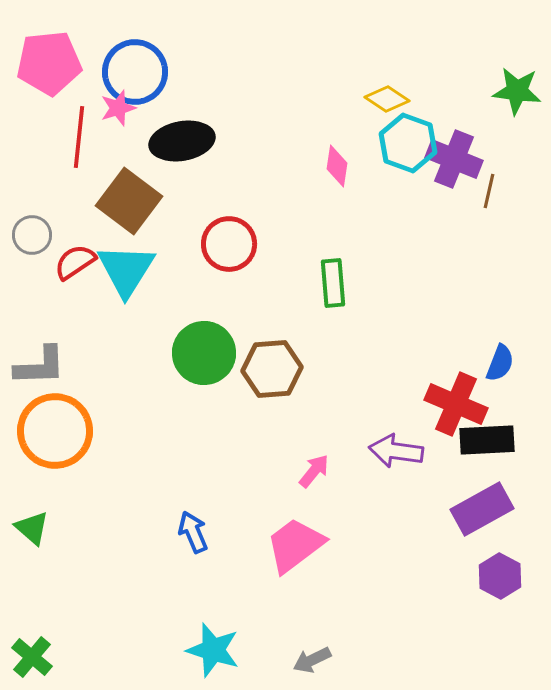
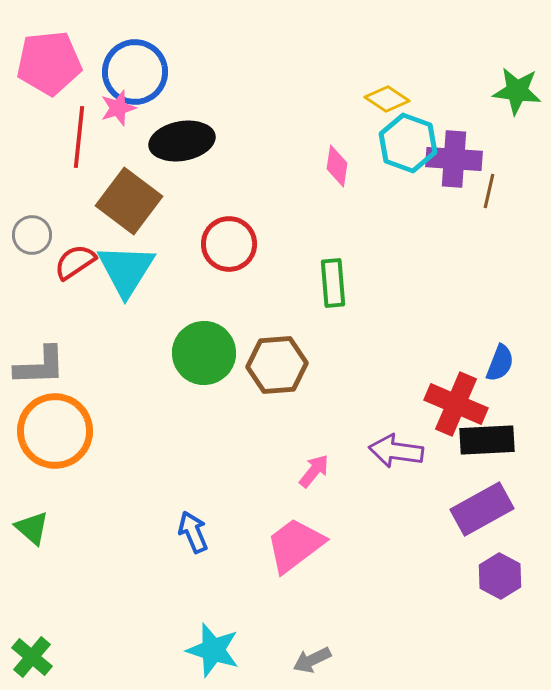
purple cross: rotated 18 degrees counterclockwise
brown hexagon: moved 5 px right, 4 px up
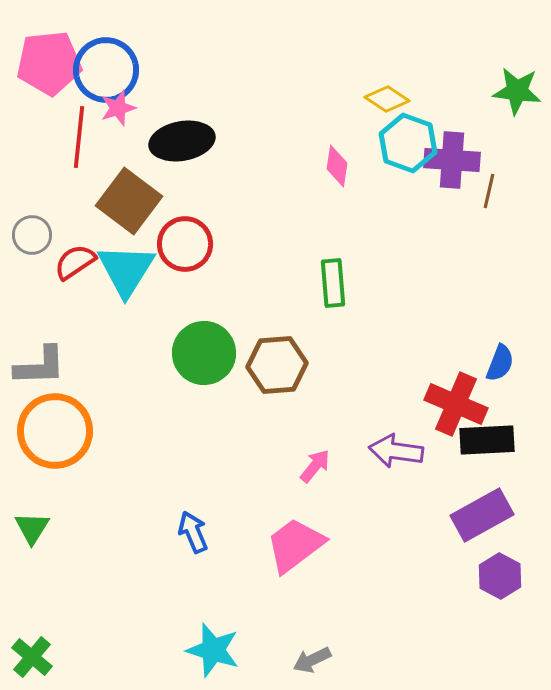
blue circle: moved 29 px left, 2 px up
purple cross: moved 2 px left, 1 px down
red circle: moved 44 px left
pink arrow: moved 1 px right, 5 px up
purple rectangle: moved 6 px down
green triangle: rotated 21 degrees clockwise
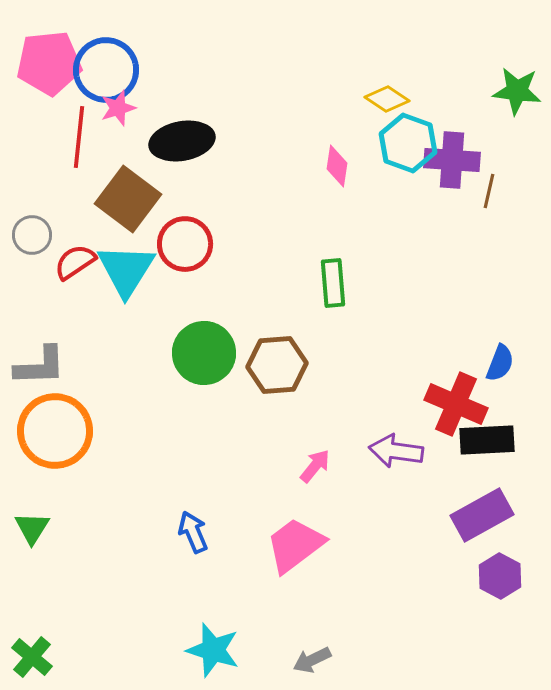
brown square: moved 1 px left, 2 px up
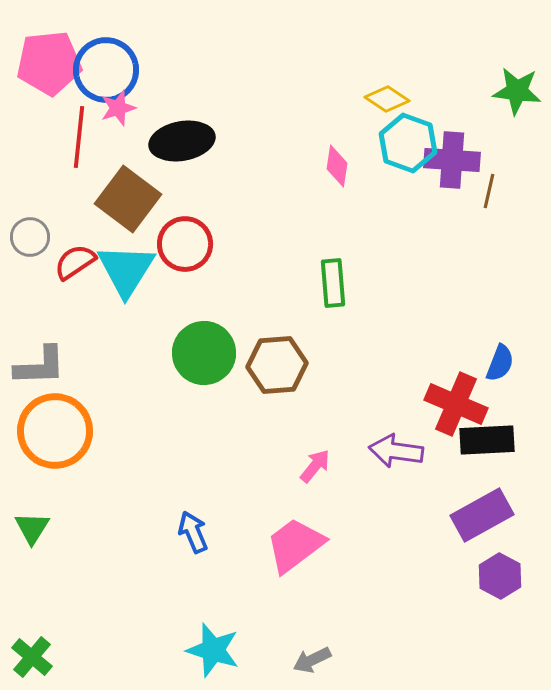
gray circle: moved 2 px left, 2 px down
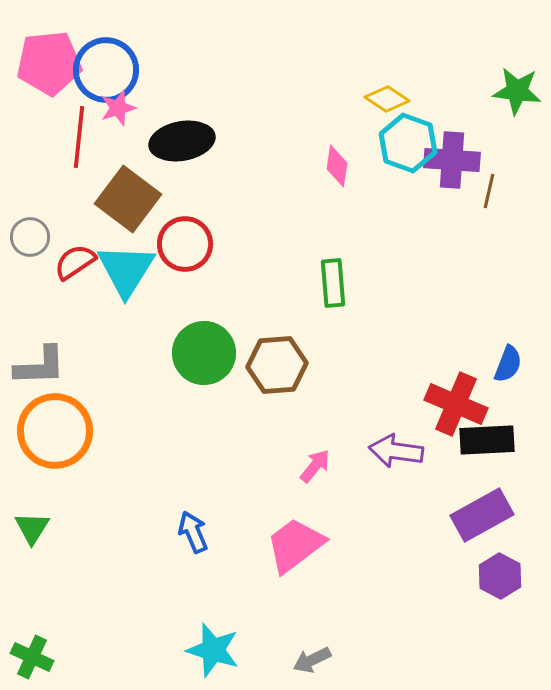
blue semicircle: moved 8 px right, 1 px down
green cross: rotated 15 degrees counterclockwise
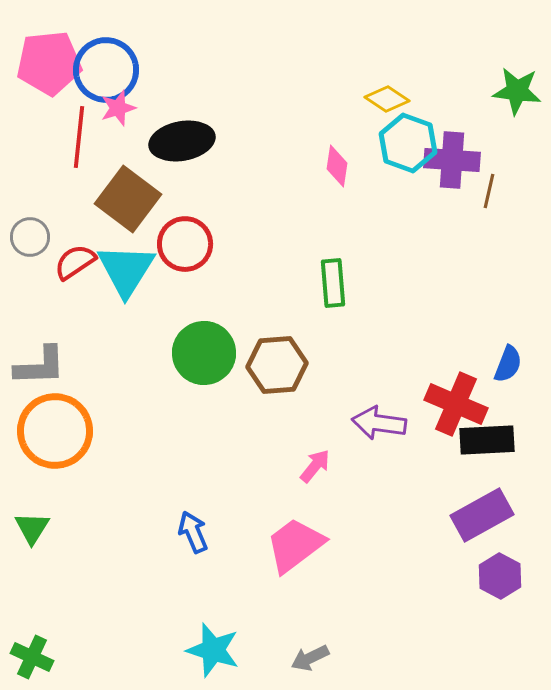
purple arrow: moved 17 px left, 28 px up
gray arrow: moved 2 px left, 2 px up
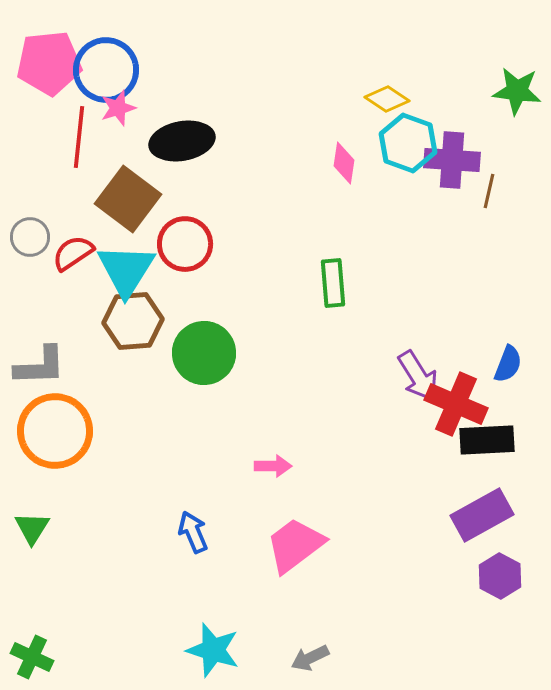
pink diamond: moved 7 px right, 3 px up
red semicircle: moved 2 px left, 9 px up
brown hexagon: moved 144 px left, 44 px up
purple arrow: moved 39 px right, 47 px up; rotated 130 degrees counterclockwise
pink arrow: moved 42 px left; rotated 51 degrees clockwise
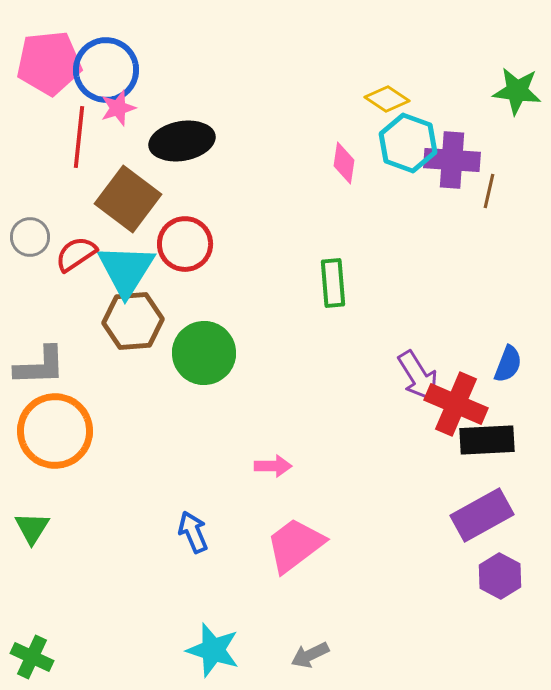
red semicircle: moved 3 px right, 1 px down
gray arrow: moved 3 px up
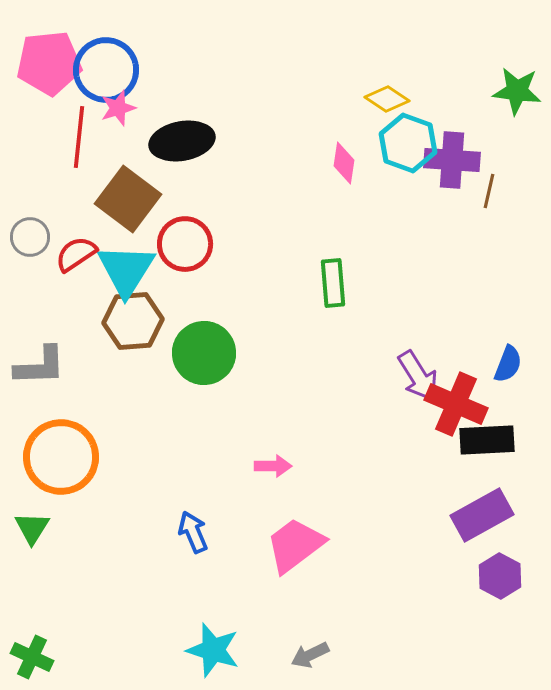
orange circle: moved 6 px right, 26 px down
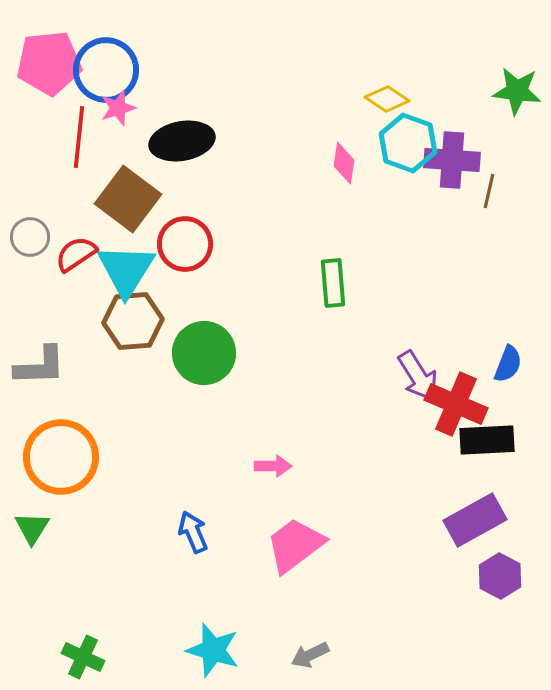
purple rectangle: moved 7 px left, 5 px down
green cross: moved 51 px right
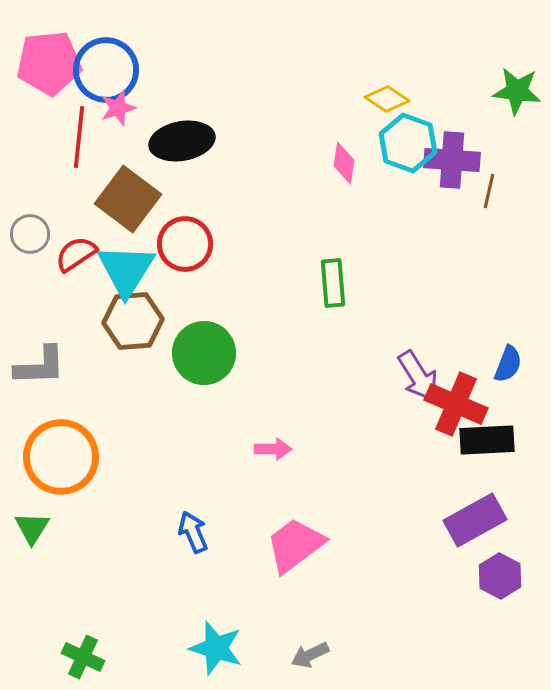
gray circle: moved 3 px up
pink arrow: moved 17 px up
cyan star: moved 3 px right, 2 px up
